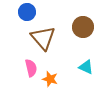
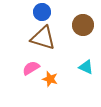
blue circle: moved 15 px right
brown circle: moved 2 px up
brown triangle: rotated 32 degrees counterclockwise
pink semicircle: rotated 108 degrees counterclockwise
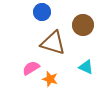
brown triangle: moved 10 px right, 5 px down
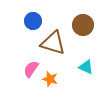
blue circle: moved 9 px left, 9 px down
pink semicircle: moved 1 px down; rotated 24 degrees counterclockwise
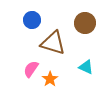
blue circle: moved 1 px left, 1 px up
brown circle: moved 2 px right, 2 px up
orange star: rotated 21 degrees clockwise
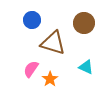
brown circle: moved 1 px left
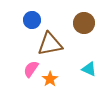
brown triangle: moved 3 px left, 1 px down; rotated 28 degrees counterclockwise
cyan triangle: moved 3 px right, 2 px down
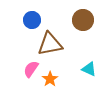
brown circle: moved 1 px left, 3 px up
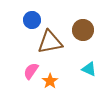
brown circle: moved 10 px down
brown triangle: moved 2 px up
pink semicircle: moved 2 px down
orange star: moved 2 px down
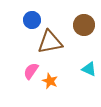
brown circle: moved 1 px right, 5 px up
orange star: rotated 14 degrees counterclockwise
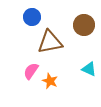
blue circle: moved 3 px up
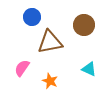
pink semicircle: moved 9 px left, 3 px up
